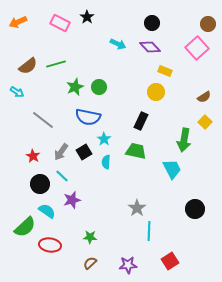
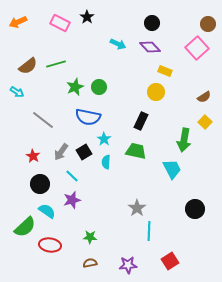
cyan line at (62, 176): moved 10 px right
brown semicircle at (90, 263): rotated 32 degrees clockwise
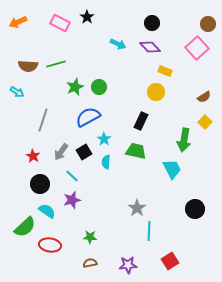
brown semicircle at (28, 66): rotated 42 degrees clockwise
blue semicircle at (88, 117): rotated 140 degrees clockwise
gray line at (43, 120): rotated 70 degrees clockwise
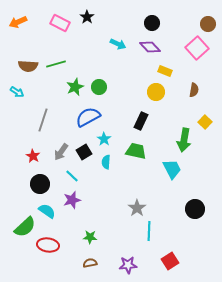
brown semicircle at (204, 97): moved 10 px left, 7 px up; rotated 48 degrees counterclockwise
red ellipse at (50, 245): moved 2 px left
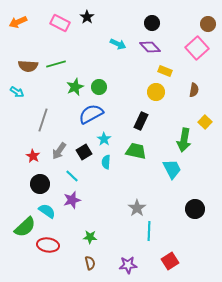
blue semicircle at (88, 117): moved 3 px right, 3 px up
gray arrow at (61, 152): moved 2 px left, 1 px up
brown semicircle at (90, 263): rotated 88 degrees clockwise
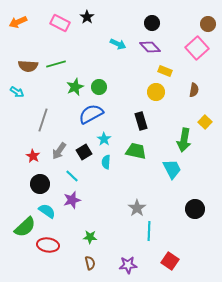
black rectangle at (141, 121): rotated 42 degrees counterclockwise
red square at (170, 261): rotated 24 degrees counterclockwise
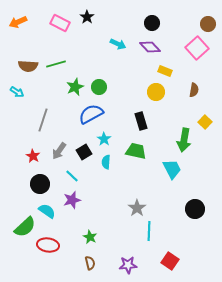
green star at (90, 237): rotated 24 degrees clockwise
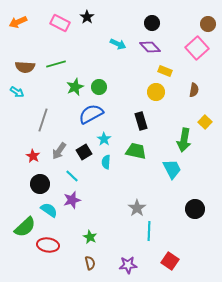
brown semicircle at (28, 66): moved 3 px left, 1 px down
cyan semicircle at (47, 211): moved 2 px right, 1 px up
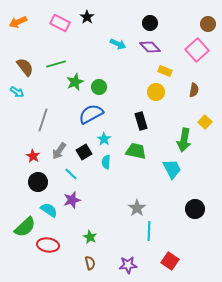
black circle at (152, 23): moved 2 px left
pink square at (197, 48): moved 2 px down
brown semicircle at (25, 67): rotated 132 degrees counterclockwise
green star at (75, 87): moved 5 px up
cyan line at (72, 176): moved 1 px left, 2 px up
black circle at (40, 184): moved 2 px left, 2 px up
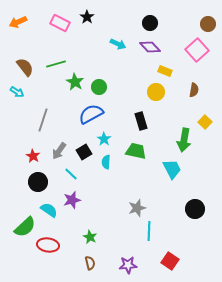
green star at (75, 82): rotated 18 degrees counterclockwise
gray star at (137, 208): rotated 18 degrees clockwise
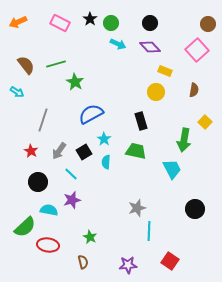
black star at (87, 17): moved 3 px right, 2 px down
brown semicircle at (25, 67): moved 1 px right, 2 px up
green circle at (99, 87): moved 12 px right, 64 px up
red star at (33, 156): moved 2 px left, 5 px up
cyan semicircle at (49, 210): rotated 24 degrees counterclockwise
brown semicircle at (90, 263): moved 7 px left, 1 px up
